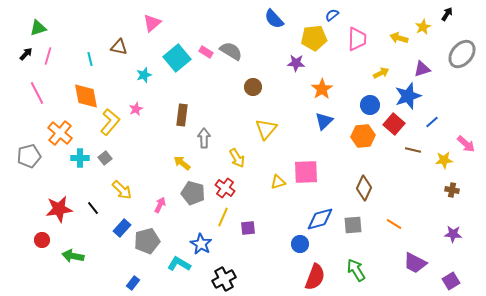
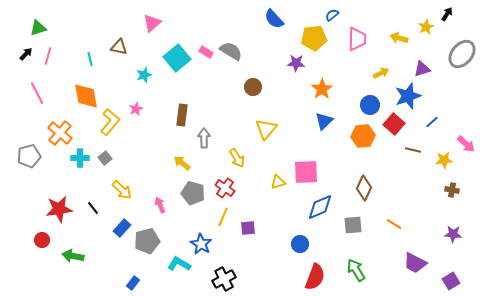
yellow star at (423, 27): moved 3 px right
pink arrow at (160, 205): rotated 49 degrees counterclockwise
blue diamond at (320, 219): moved 12 px up; rotated 8 degrees counterclockwise
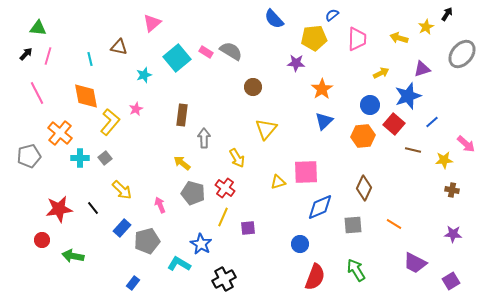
green triangle at (38, 28): rotated 24 degrees clockwise
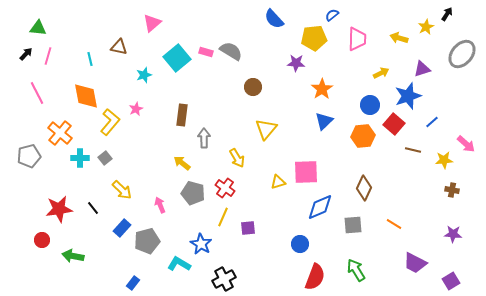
pink rectangle at (206, 52): rotated 16 degrees counterclockwise
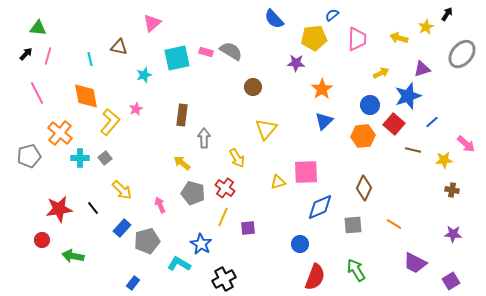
cyan square at (177, 58): rotated 28 degrees clockwise
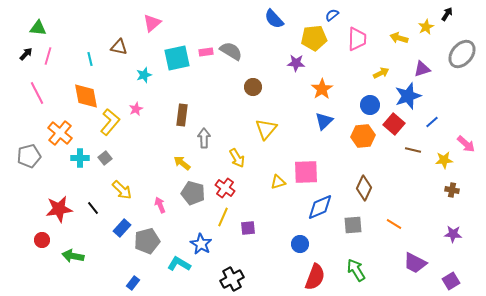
pink rectangle at (206, 52): rotated 24 degrees counterclockwise
black cross at (224, 279): moved 8 px right
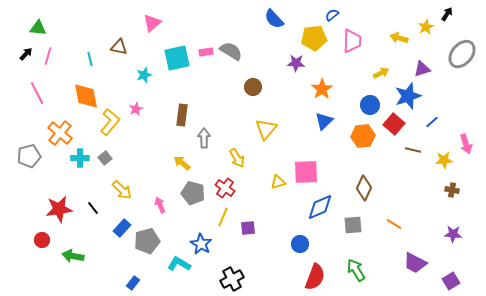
pink trapezoid at (357, 39): moved 5 px left, 2 px down
pink arrow at (466, 144): rotated 30 degrees clockwise
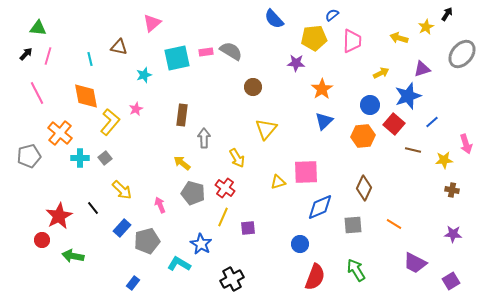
red star at (59, 209): moved 7 px down; rotated 20 degrees counterclockwise
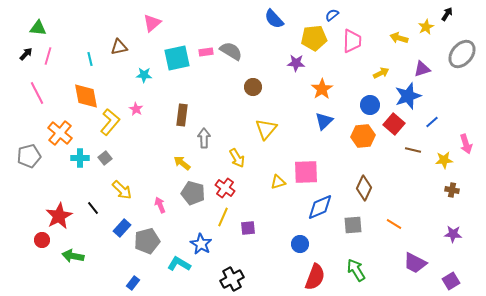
brown triangle at (119, 47): rotated 24 degrees counterclockwise
cyan star at (144, 75): rotated 21 degrees clockwise
pink star at (136, 109): rotated 16 degrees counterclockwise
